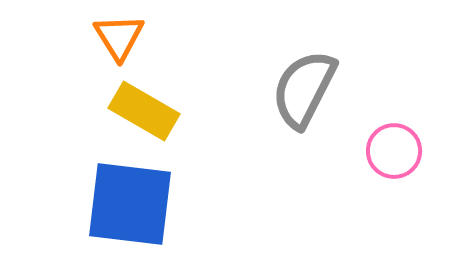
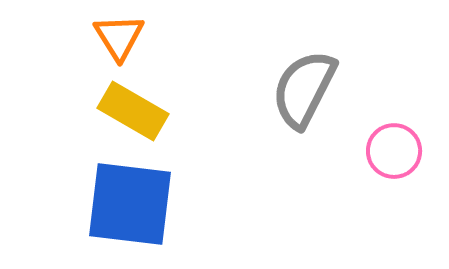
yellow rectangle: moved 11 px left
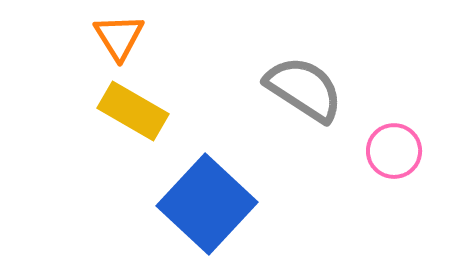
gray semicircle: rotated 96 degrees clockwise
blue square: moved 77 px right; rotated 36 degrees clockwise
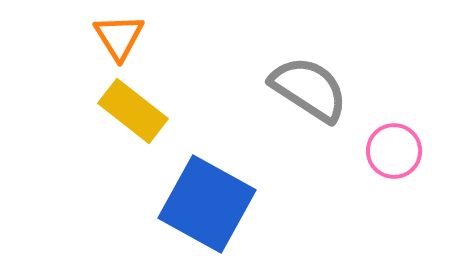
gray semicircle: moved 5 px right
yellow rectangle: rotated 8 degrees clockwise
blue square: rotated 14 degrees counterclockwise
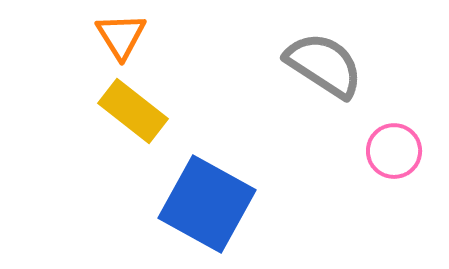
orange triangle: moved 2 px right, 1 px up
gray semicircle: moved 15 px right, 24 px up
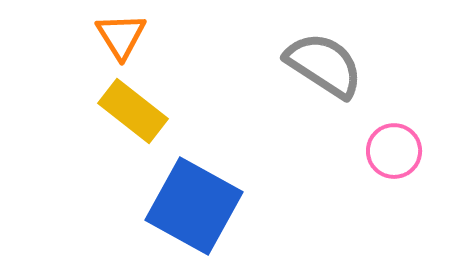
blue square: moved 13 px left, 2 px down
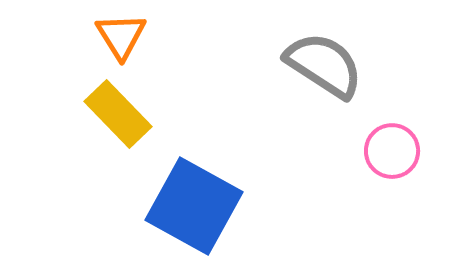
yellow rectangle: moved 15 px left, 3 px down; rotated 8 degrees clockwise
pink circle: moved 2 px left
